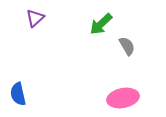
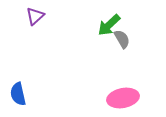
purple triangle: moved 2 px up
green arrow: moved 8 px right, 1 px down
gray semicircle: moved 5 px left, 7 px up
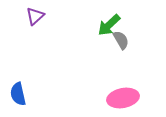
gray semicircle: moved 1 px left, 1 px down
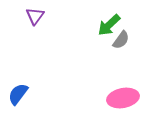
purple triangle: rotated 12 degrees counterclockwise
gray semicircle: rotated 66 degrees clockwise
blue semicircle: rotated 50 degrees clockwise
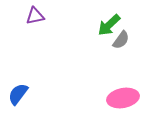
purple triangle: rotated 42 degrees clockwise
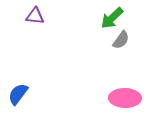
purple triangle: rotated 18 degrees clockwise
green arrow: moved 3 px right, 7 px up
pink ellipse: moved 2 px right; rotated 12 degrees clockwise
